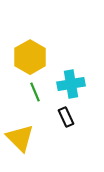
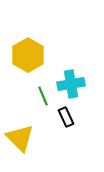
yellow hexagon: moved 2 px left, 2 px up
green line: moved 8 px right, 4 px down
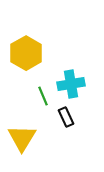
yellow hexagon: moved 2 px left, 2 px up
yellow triangle: moved 2 px right; rotated 16 degrees clockwise
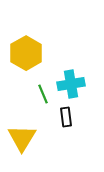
green line: moved 2 px up
black rectangle: rotated 18 degrees clockwise
